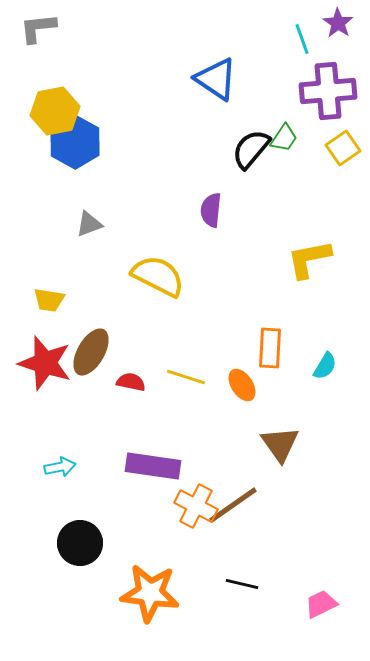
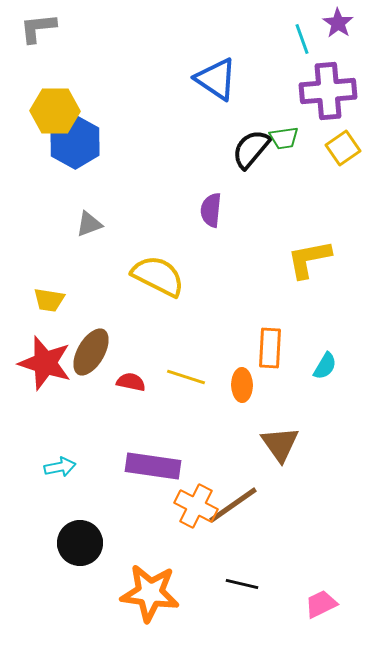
yellow hexagon: rotated 12 degrees clockwise
green trapezoid: rotated 48 degrees clockwise
orange ellipse: rotated 32 degrees clockwise
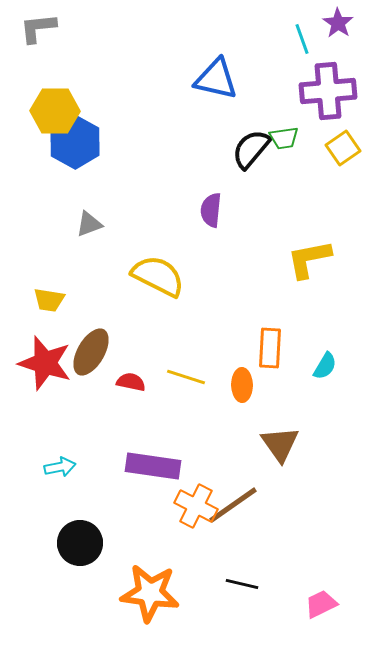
blue triangle: rotated 21 degrees counterclockwise
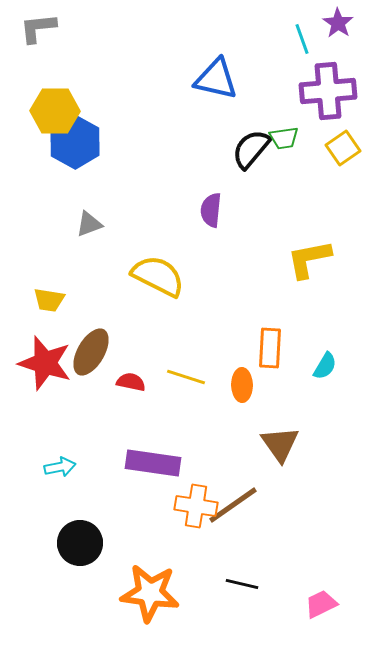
purple rectangle: moved 3 px up
orange cross: rotated 18 degrees counterclockwise
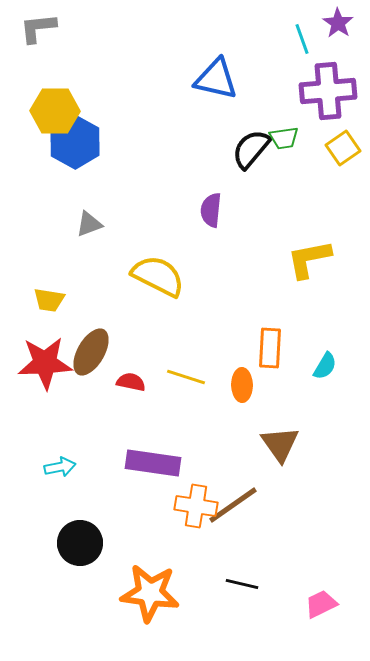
red star: rotated 20 degrees counterclockwise
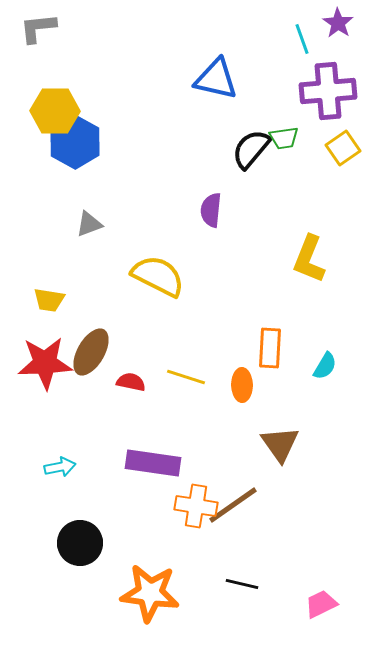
yellow L-shape: rotated 57 degrees counterclockwise
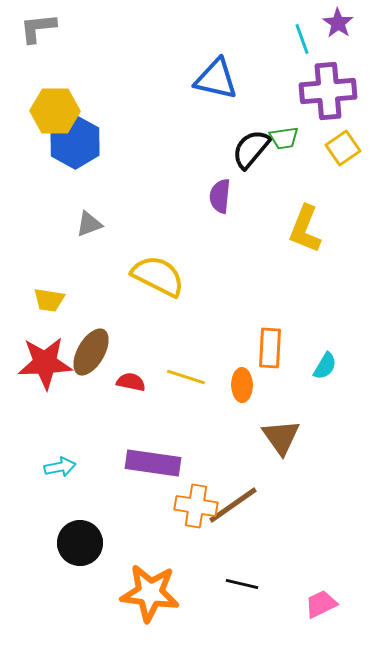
purple semicircle: moved 9 px right, 14 px up
yellow L-shape: moved 4 px left, 30 px up
brown triangle: moved 1 px right, 7 px up
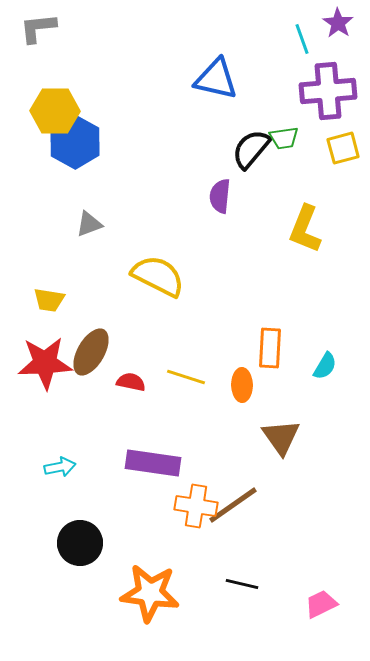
yellow square: rotated 20 degrees clockwise
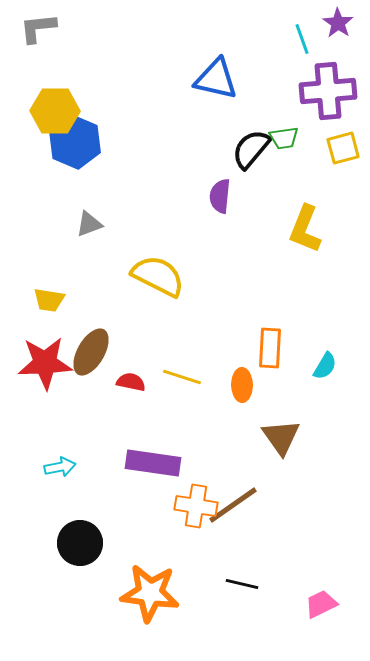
blue hexagon: rotated 6 degrees counterclockwise
yellow line: moved 4 px left
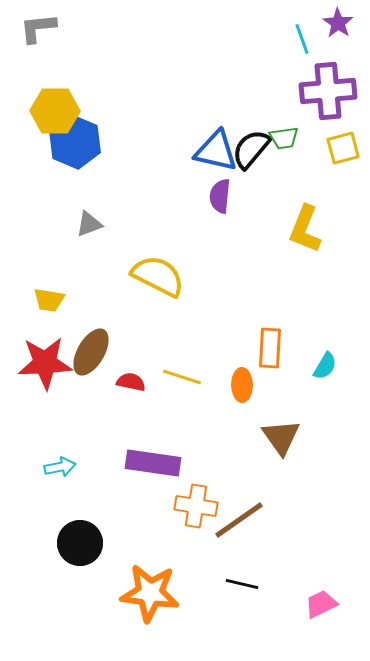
blue triangle: moved 72 px down
brown line: moved 6 px right, 15 px down
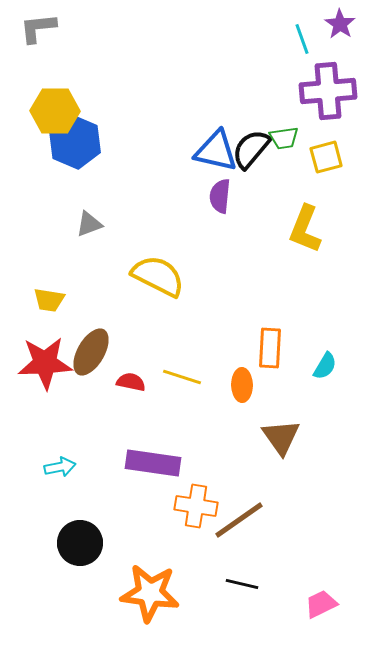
purple star: moved 2 px right, 1 px down
yellow square: moved 17 px left, 9 px down
